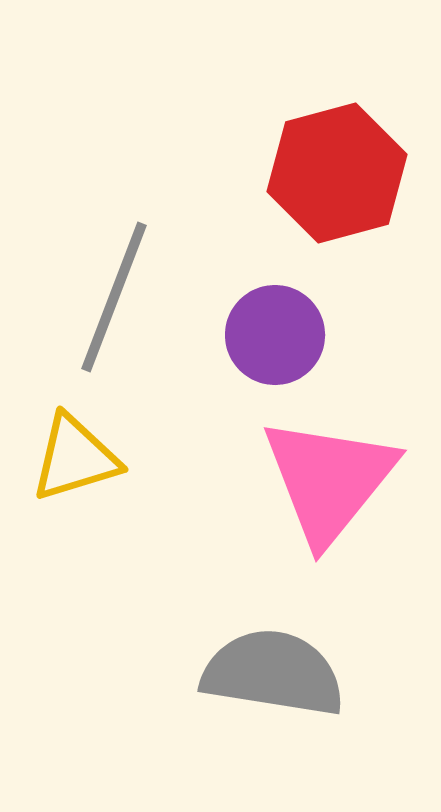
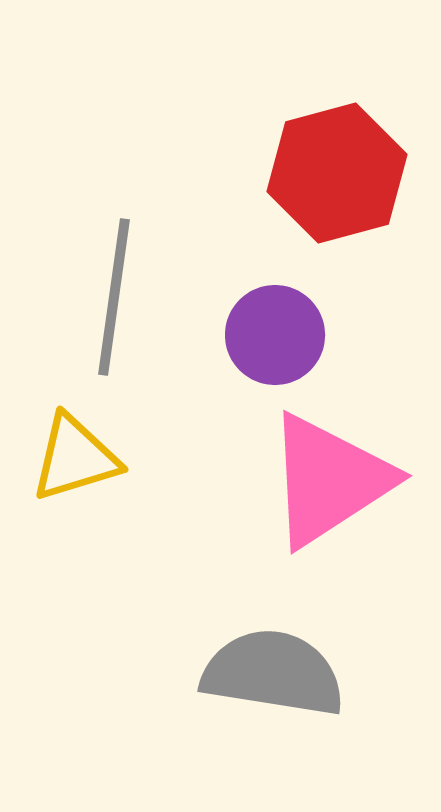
gray line: rotated 13 degrees counterclockwise
pink triangle: rotated 18 degrees clockwise
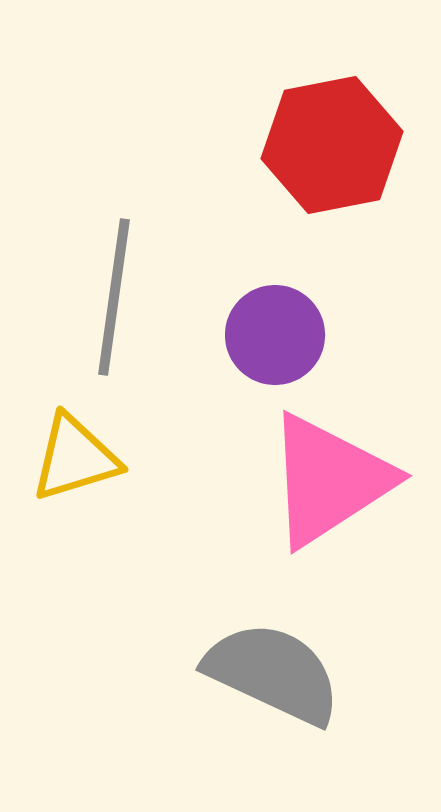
red hexagon: moved 5 px left, 28 px up; rotated 4 degrees clockwise
gray semicircle: rotated 16 degrees clockwise
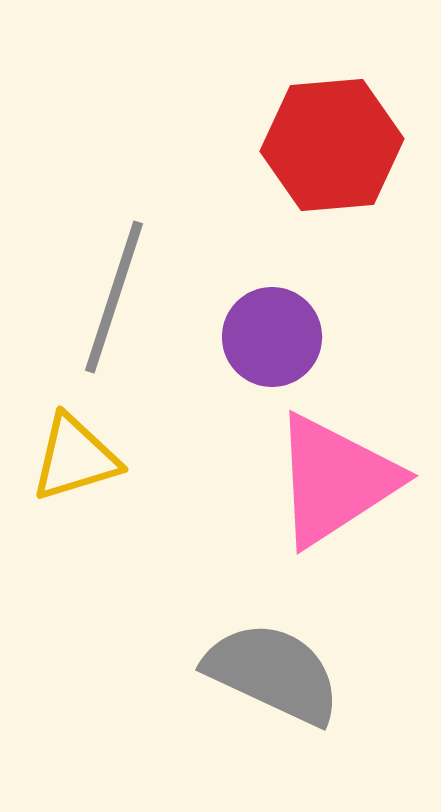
red hexagon: rotated 6 degrees clockwise
gray line: rotated 10 degrees clockwise
purple circle: moved 3 px left, 2 px down
pink triangle: moved 6 px right
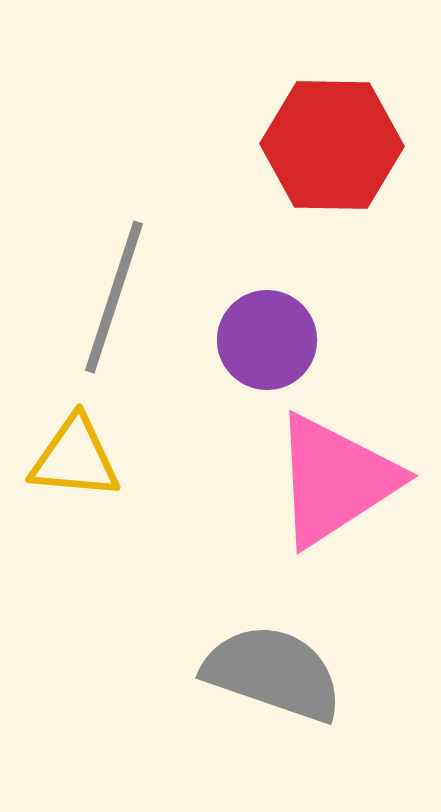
red hexagon: rotated 6 degrees clockwise
purple circle: moved 5 px left, 3 px down
yellow triangle: rotated 22 degrees clockwise
gray semicircle: rotated 6 degrees counterclockwise
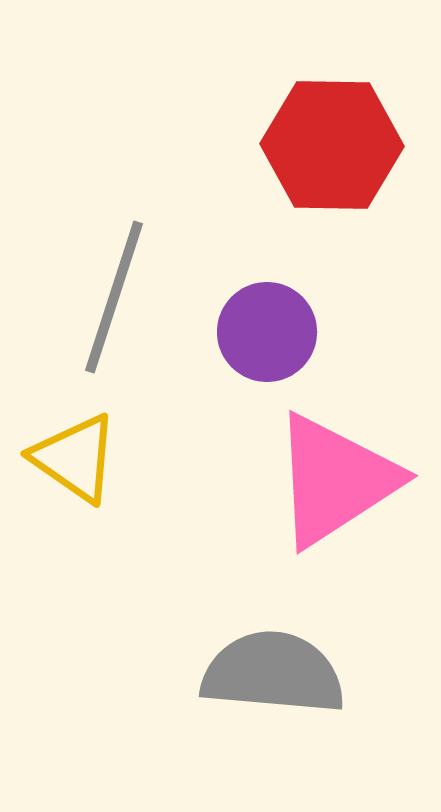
purple circle: moved 8 px up
yellow triangle: rotated 30 degrees clockwise
gray semicircle: rotated 14 degrees counterclockwise
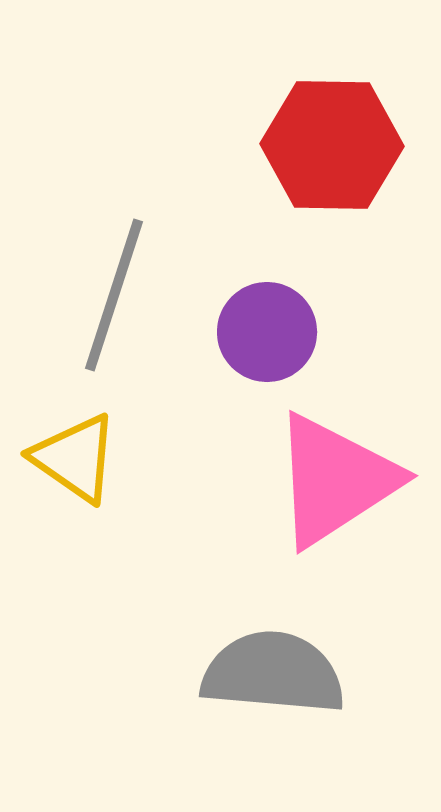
gray line: moved 2 px up
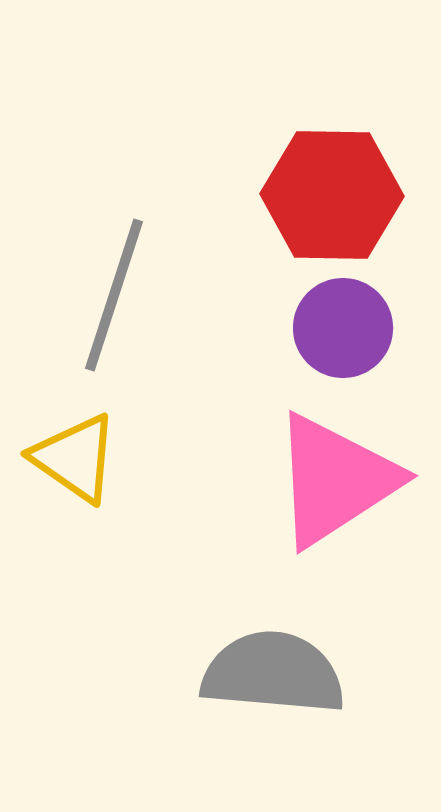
red hexagon: moved 50 px down
purple circle: moved 76 px right, 4 px up
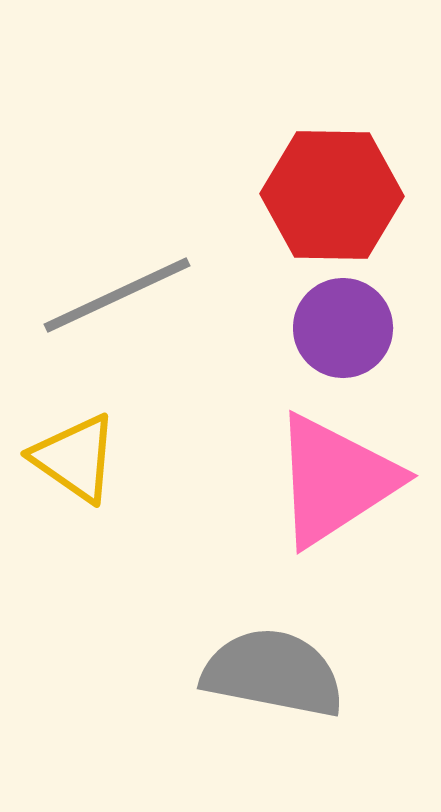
gray line: moved 3 px right; rotated 47 degrees clockwise
gray semicircle: rotated 6 degrees clockwise
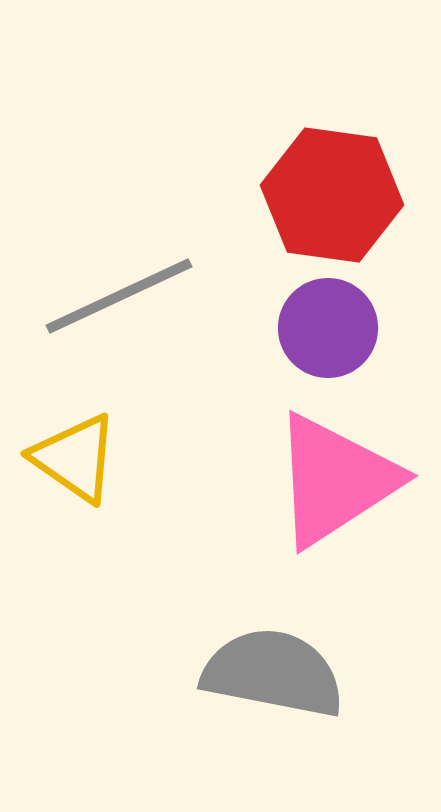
red hexagon: rotated 7 degrees clockwise
gray line: moved 2 px right, 1 px down
purple circle: moved 15 px left
